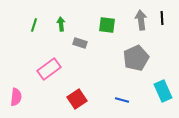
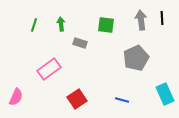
green square: moved 1 px left
cyan rectangle: moved 2 px right, 3 px down
pink semicircle: rotated 18 degrees clockwise
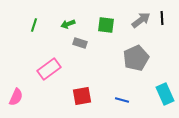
gray arrow: rotated 60 degrees clockwise
green arrow: moved 7 px right; rotated 104 degrees counterclockwise
red square: moved 5 px right, 3 px up; rotated 24 degrees clockwise
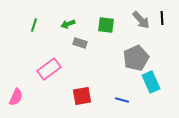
gray arrow: rotated 84 degrees clockwise
cyan rectangle: moved 14 px left, 12 px up
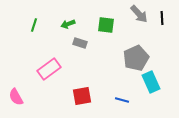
gray arrow: moved 2 px left, 6 px up
pink semicircle: rotated 126 degrees clockwise
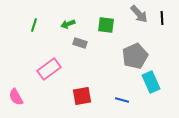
gray pentagon: moved 1 px left, 2 px up
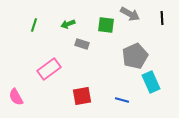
gray arrow: moved 9 px left; rotated 18 degrees counterclockwise
gray rectangle: moved 2 px right, 1 px down
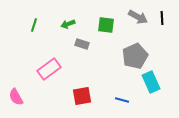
gray arrow: moved 8 px right, 3 px down
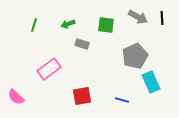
pink semicircle: rotated 18 degrees counterclockwise
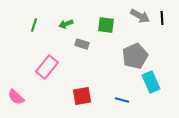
gray arrow: moved 2 px right, 1 px up
green arrow: moved 2 px left
pink rectangle: moved 2 px left, 2 px up; rotated 15 degrees counterclockwise
